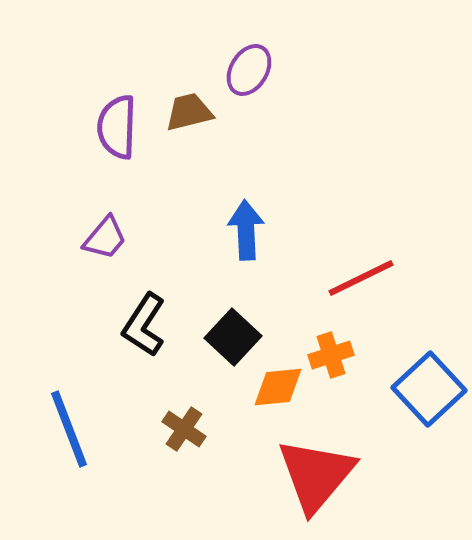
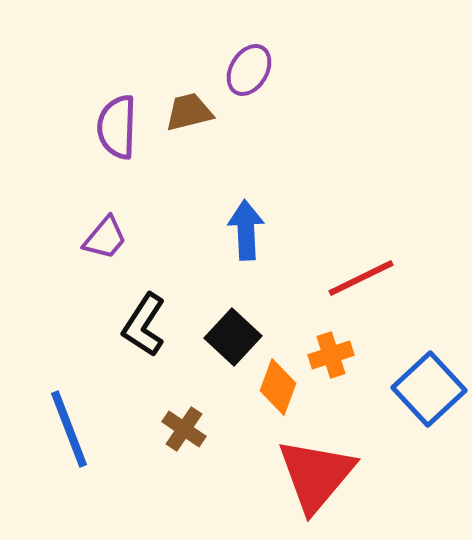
orange diamond: rotated 64 degrees counterclockwise
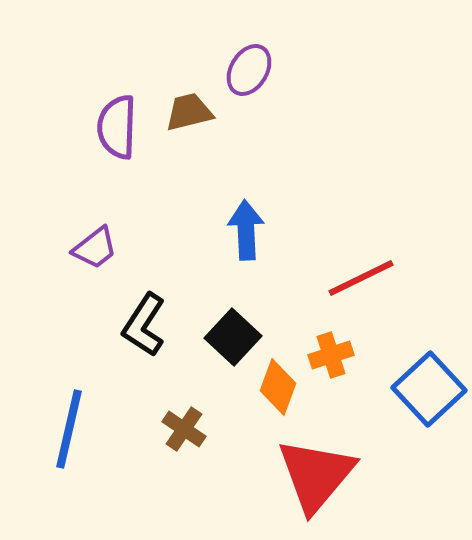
purple trapezoid: moved 10 px left, 10 px down; rotated 12 degrees clockwise
blue line: rotated 34 degrees clockwise
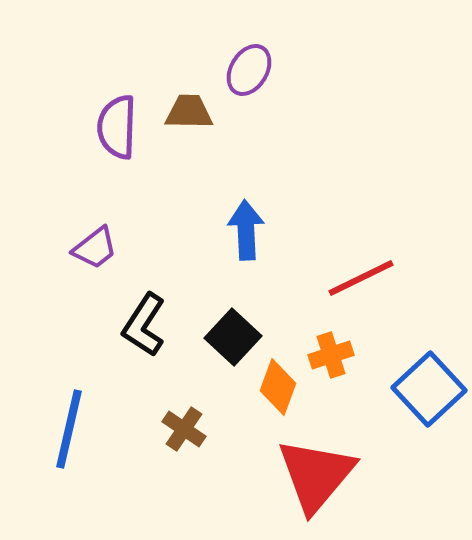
brown trapezoid: rotated 15 degrees clockwise
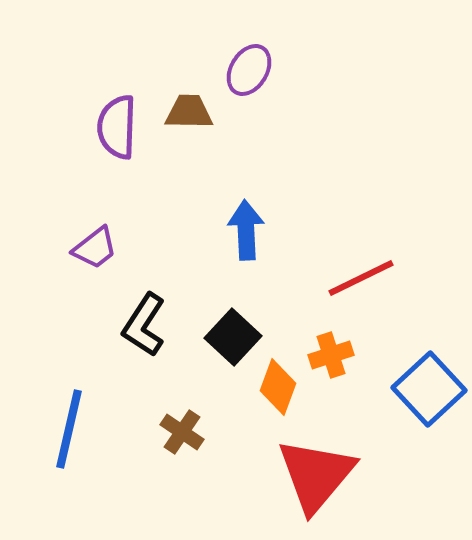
brown cross: moved 2 px left, 3 px down
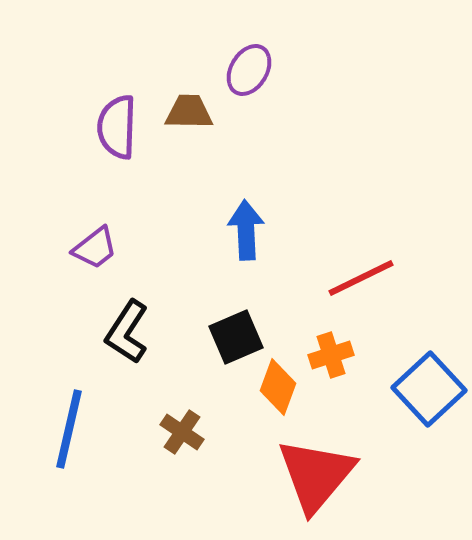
black L-shape: moved 17 px left, 7 px down
black square: moved 3 px right; rotated 24 degrees clockwise
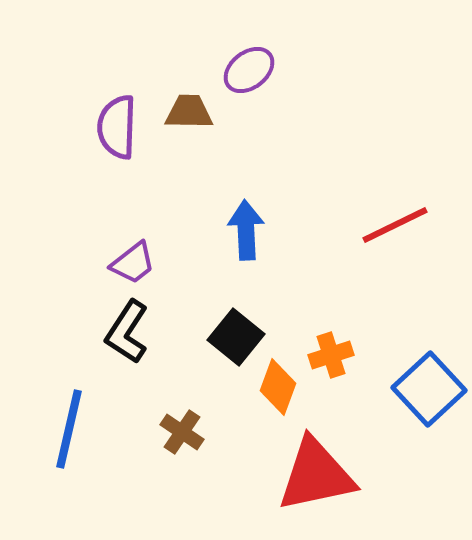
purple ellipse: rotated 21 degrees clockwise
purple trapezoid: moved 38 px right, 15 px down
red line: moved 34 px right, 53 px up
black square: rotated 28 degrees counterclockwise
red triangle: rotated 38 degrees clockwise
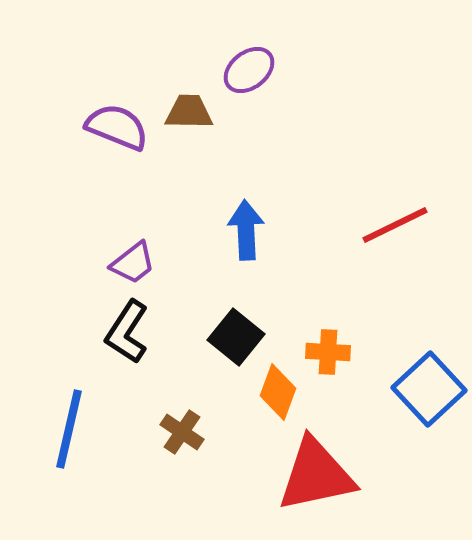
purple semicircle: rotated 110 degrees clockwise
orange cross: moved 3 px left, 3 px up; rotated 21 degrees clockwise
orange diamond: moved 5 px down
